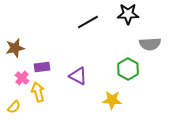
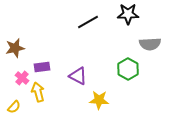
yellow star: moved 13 px left
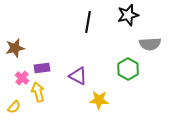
black star: moved 1 px down; rotated 15 degrees counterclockwise
black line: rotated 50 degrees counterclockwise
purple rectangle: moved 1 px down
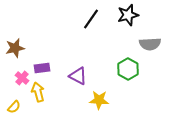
black line: moved 3 px right, 3 px up; rotated 25 degrees clockwise
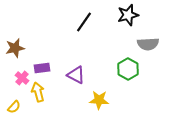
black line: moved 7 px left, 3 px down
gray semicircle: moved 2 px left
purple triangle: moved 2 px left, 1 px up
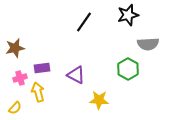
pink cross: moved 2 px left; rotated 32 degrees clockwise
yellow semicircle: moved 1 px right, 1 px down
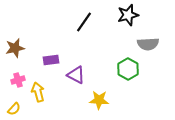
purple rectangle: moved 9 px right, 8 px up
pink cross: moved 2 px left, 2 px down
yellow semicircle: moved 1 px left, 1 px down
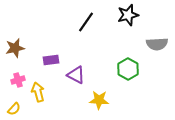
black line: moved 2 px right
gray semicircle: moved 9 px right
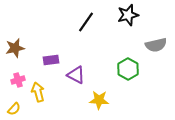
gray semicircle: moved 1 px left, 1 px down; rotated 10 degrees counterclockwise
